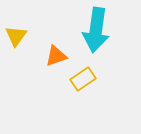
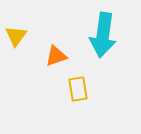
cyan arrow: moved 7 px right, 5 px down
yellow rectangle: moved 5 px left, 10 px down; rotated 65 degrees counterclockwise
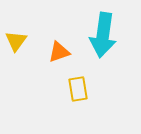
yellow triangle: moved 5 px down
orange triangle: moved 3 px right, 4 px up
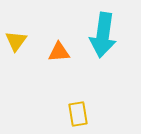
orange triangle: rotated 15 degrees clockwise
yellow rectangle: moved 25 px down
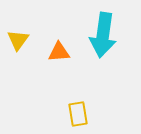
yellow triangle: moved 2 px right, 1 px up
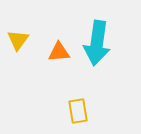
cyan arrow: moved 6 px left, 8 px down
yellow rectangle: moved 3 px up
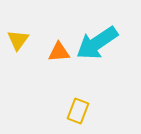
cyan arrow: rotated 48 degrees clockwise
yellow rectangle: rotated 30 degrees clockwise
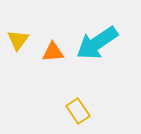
orange triangle: moved 6 px left
yellow rectangle: rotated 55 degrees counterclockwise
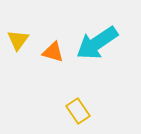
orange triangle: rotated 20 degrees clockwise
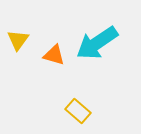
orange triangle: moved 1 px right, 3 px down
yellow rectangle: rotated 15 degrees counterclockwise
